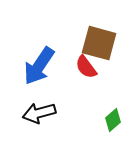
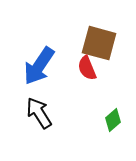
red semicircle: moved 1 px right, 1 px down; rotated 15 degrees clockwise
black arrow: rotated 72 degrees clockwise
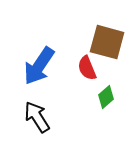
brown square: moved 8 px right, 1 px up
black arrow: moved 2 px left, 4 px down
green diamond: moved 7 px left, 23 px up
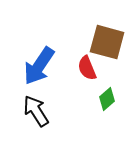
green diamond: moved 1 px right, 2 px down
black arrow: moved 1 px left, 6 px up
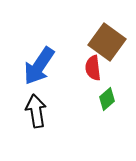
brown square: rotated 21 degrees clockwise
red semicircle: moved 6 px right; rotated 15 degrees clockwise
black arrow: rotated 24 degrees clockwise
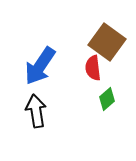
blue arrow: moved 1 px right
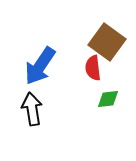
green diamond: moved 1 px right; rotated 35 degrees clockwise
black arrow: moved 4 px left, 2 px up
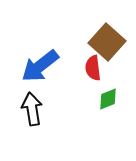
brown square: rotated 6 degrees clockwise
blue arrow: rotated 18 degrees clockwise
green diamond: rotated 15 degrees counterclockwise
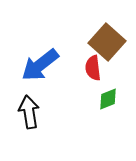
blue arrow: moved 1 px up
black arrow: moved 3 px left, 3 px down
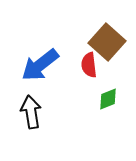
red semicircle: moved 4 px left, 3 px up
black arrow: moved 2 px right
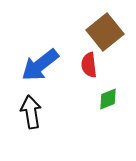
brown square: moved 2 px left, 10 px up; rotated 9 degrees clockwise
